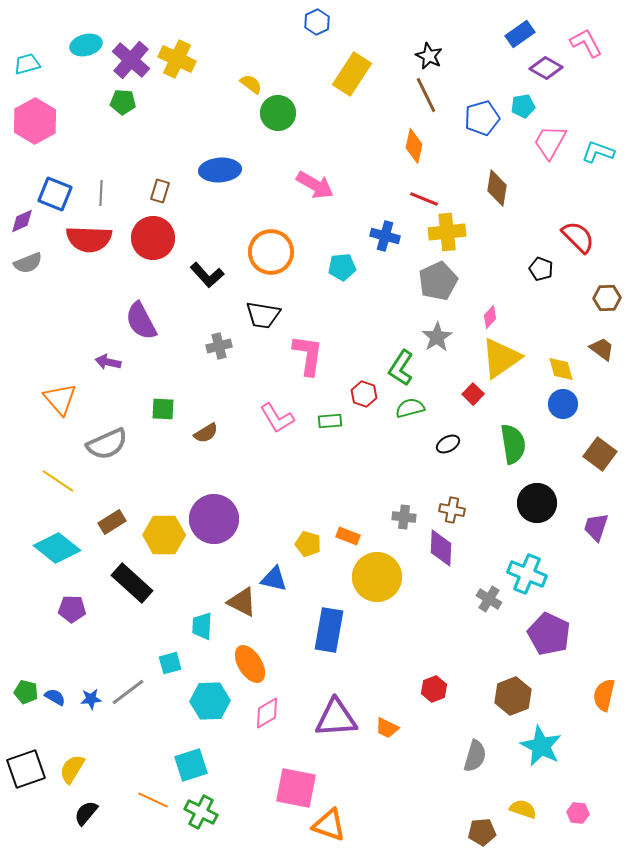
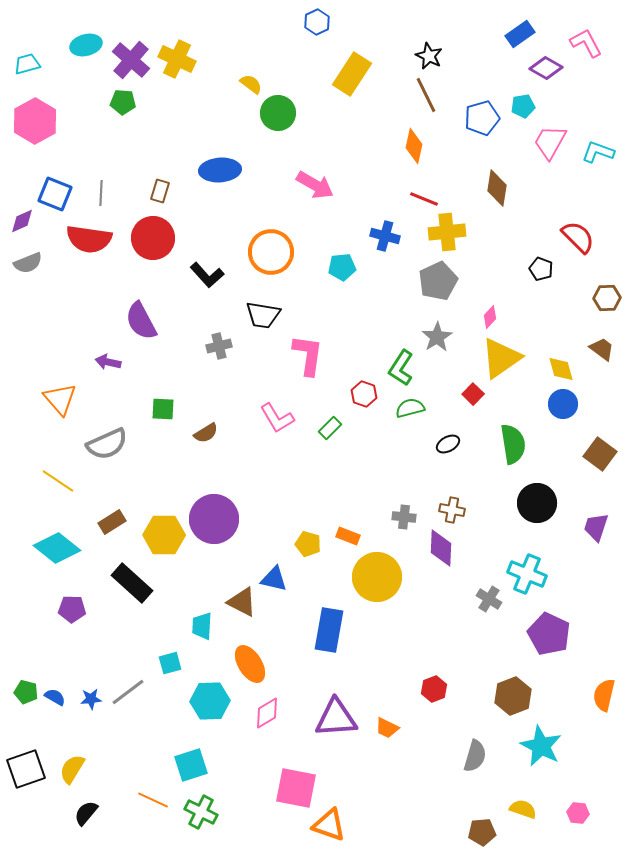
red semicircle at (89, 239): rotated 6 degrees clockwise
green rectangle at (330, 421): moved 7 px down; rotated 40 degrees counterclockwise
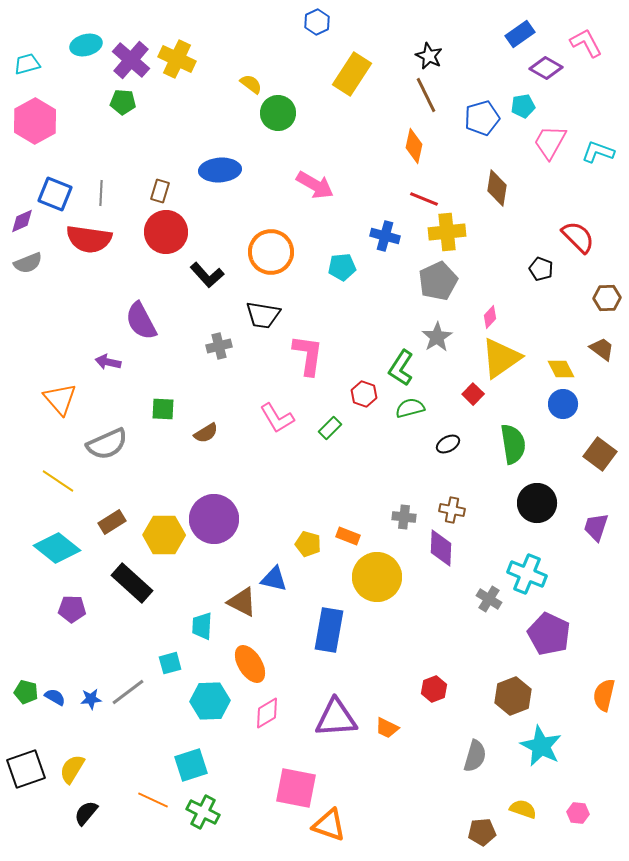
red circle at (153, 238): moved 13 px right, 6 px up
yellow diamond at (561, 369): rotated 12 degrees counterclockwise
green cross at (201, 812): moved 2 px right
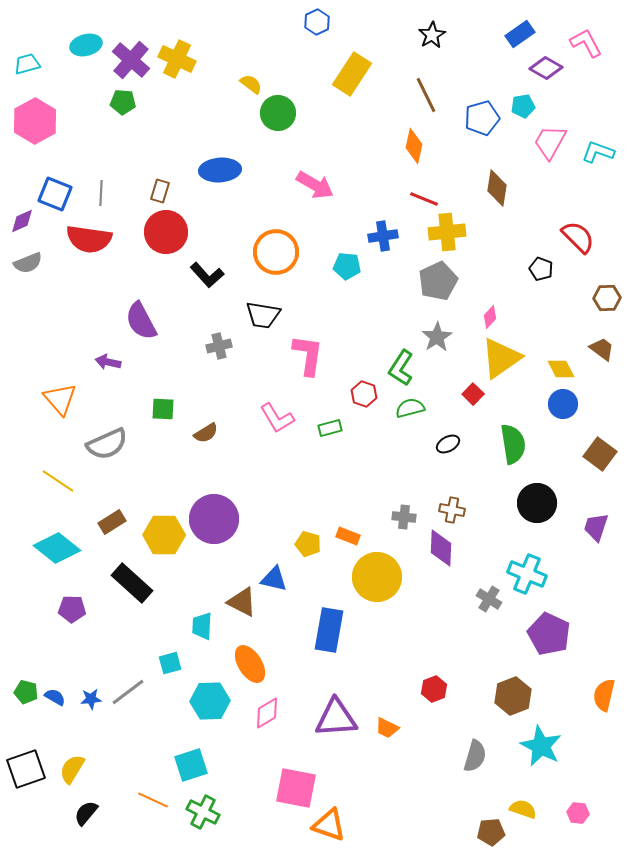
black star at (429, 56): moved 3 px right, 21 px up; rotated 16 degrees clockwise
blue cross at (385, 236): moved 2 px left; rotated 24 degrees counterclockwise
orange circle at (271, 252): moved 5 px right
cyan pentagon at (342, 267): moved 5 px right, 1 px up; rotated 12 degrees clockwise
green rectangle at (330, 428): rotated 30 degrees clockwise
brown pentagon at (482, 832): moved 9 px right
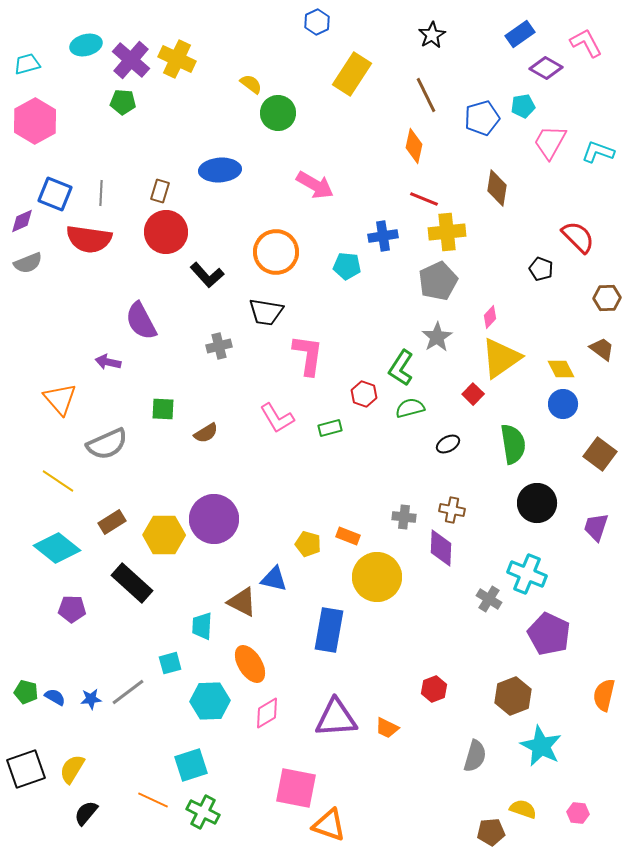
black trapezoid at (263, 315): moved 3 px right, 3 px up
